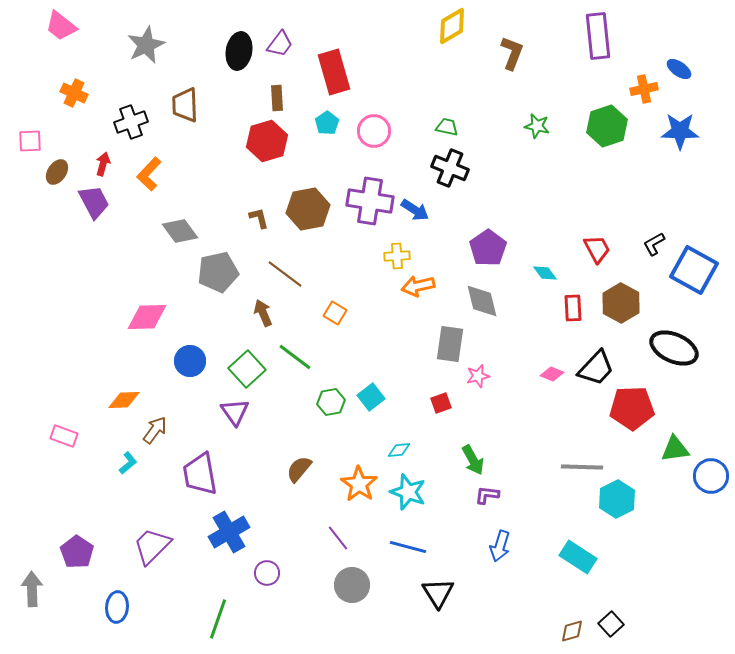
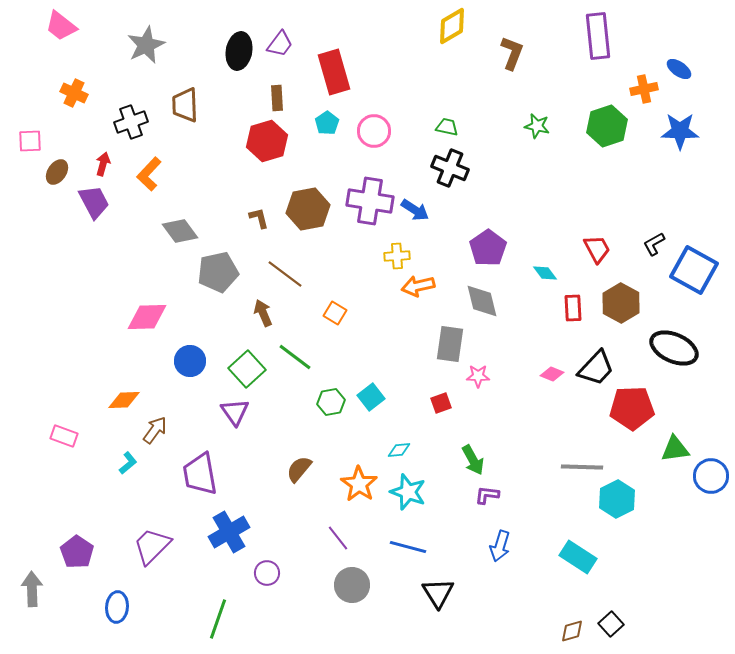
pink star at (478, 376): rotated 15 degrees clockwise
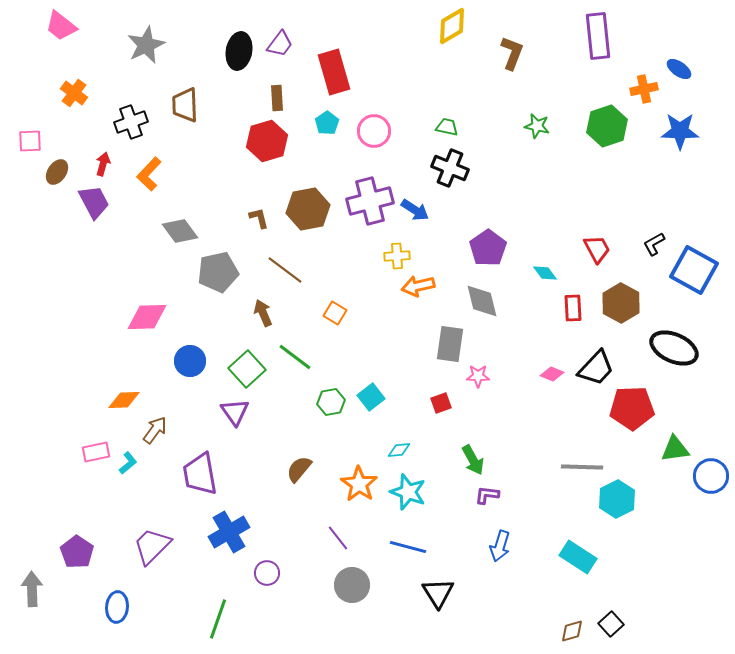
orange cross at (74, 93): rotated 12 degrees clockwise
purple cross at (370, 201): rotated 24 degrees counterclockwise
brown line at (285, 274): moved 4 px up
pink rectangle at (64, 436): moved 32 px right, 16 px down; rotated 32 degrees counterclockwise
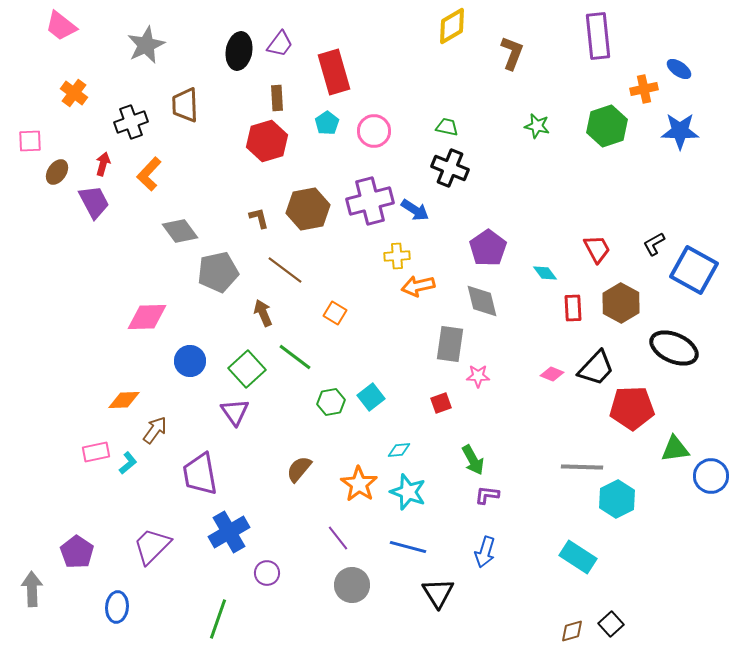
blue arrow at (500, 546): moved 15 px left, 6 px down
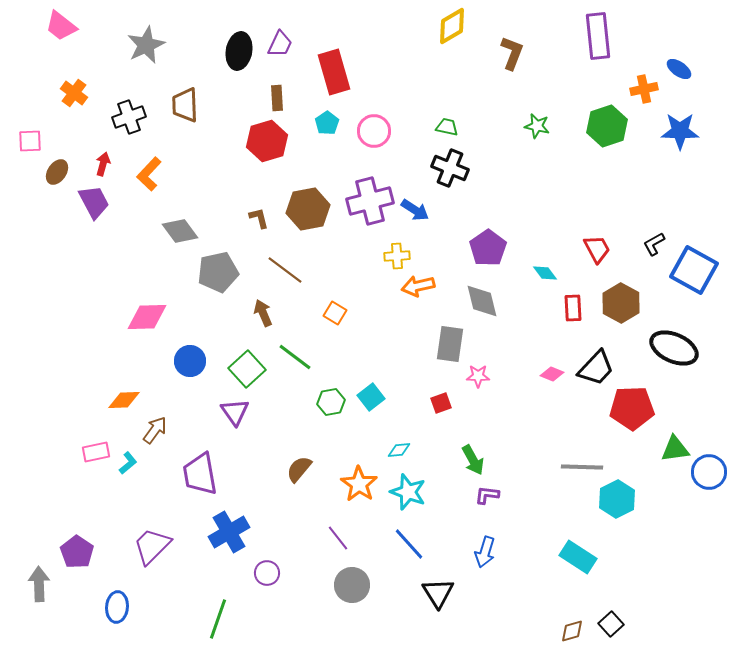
purple trapezoid at (280, 44): rotated 12 degrees counterclockwise
black cross at (131, 122): moved 2 px left, 5 px up
blue circle at (711, 476): moved 2 px left, 4 px up
blue line at (408, 547): moved 1 px right, 3 px up; rotated 33 degrees clockwise
gray arrow at (32, 589): moved 7 px right, 5 px up
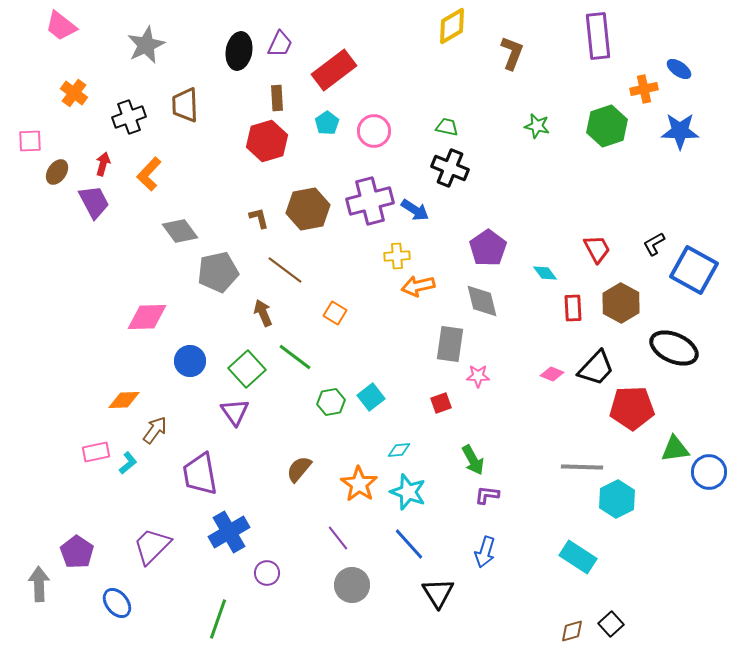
red rectangle at (334, 72): moved 2 px up; rotated 69 degrees clockwise
blue ellipse at (117, 607): moved 4 px up; rotated 44 degrees counterclockwise
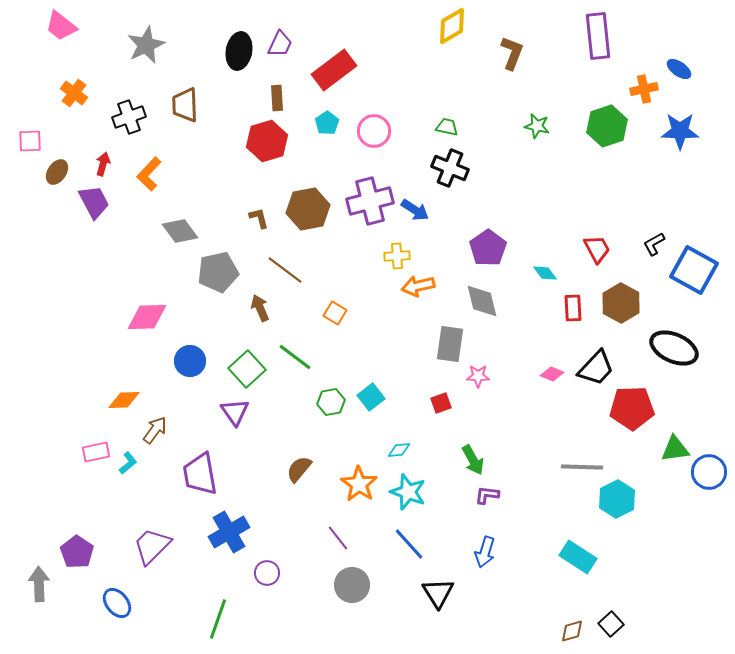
brown arrow at (263, 313): moved 3 px left, 5 px up
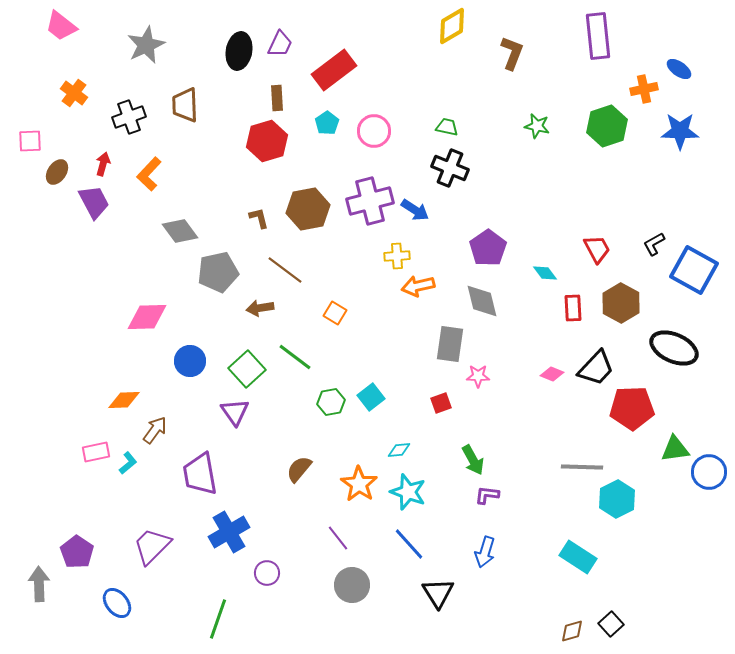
brown arrow at (260, 308): rotated 76 degrees counterclockwise
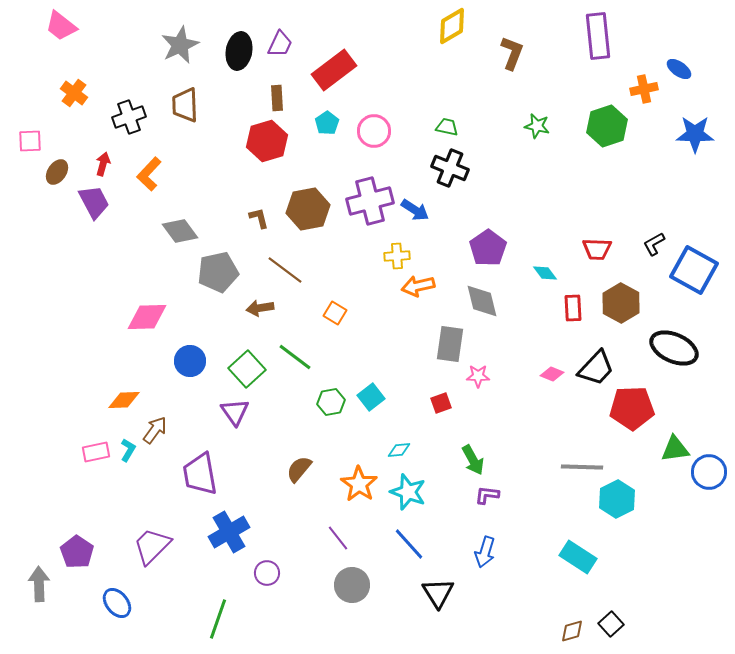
gray star at (146, 45): moved 34 px right
blue star at (680, 131): moved 15 px right, 3 px down
red trapezoid at (597, 249): rotated 120 degrees clockwise
cyan L-shape at (128, 463): moved 13 px up; rotated 20 degrees counterclockwise
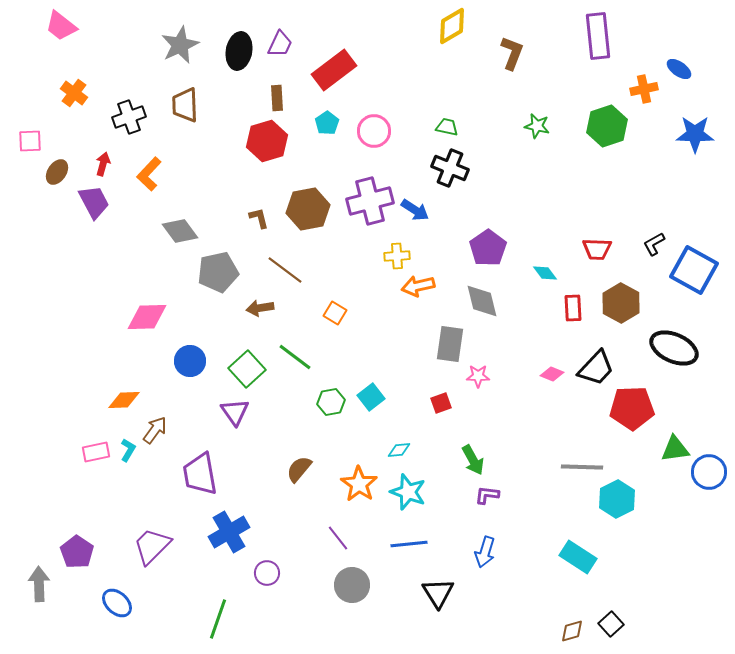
blue line at (409, 544): rotated 54 degrees counterclockwise
blue ellipse at (117, 603): rotated 8 degrees counterclockwise
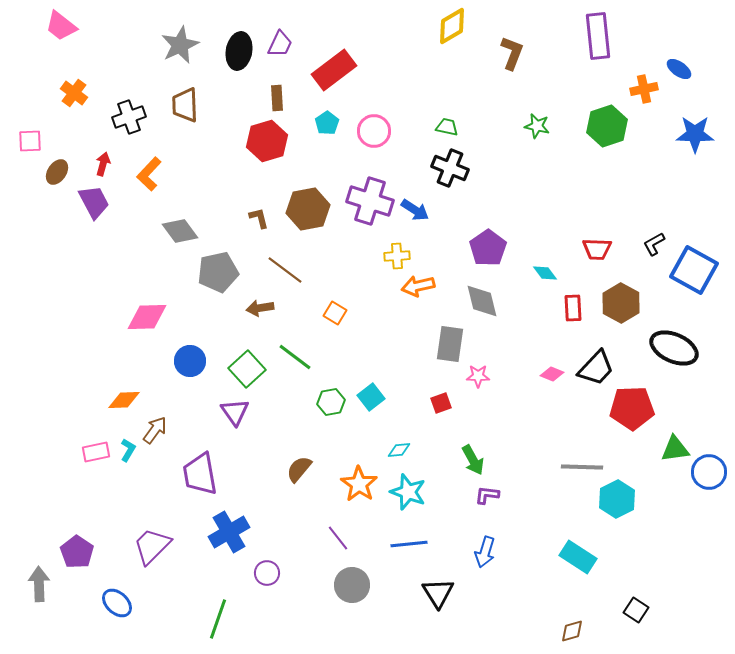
purple cross at (370, 201): rotated 33 degrees clockwise
black square at (611, 624): moved 25 px right, 14 px up; rotated 15 degrees counterclockwise
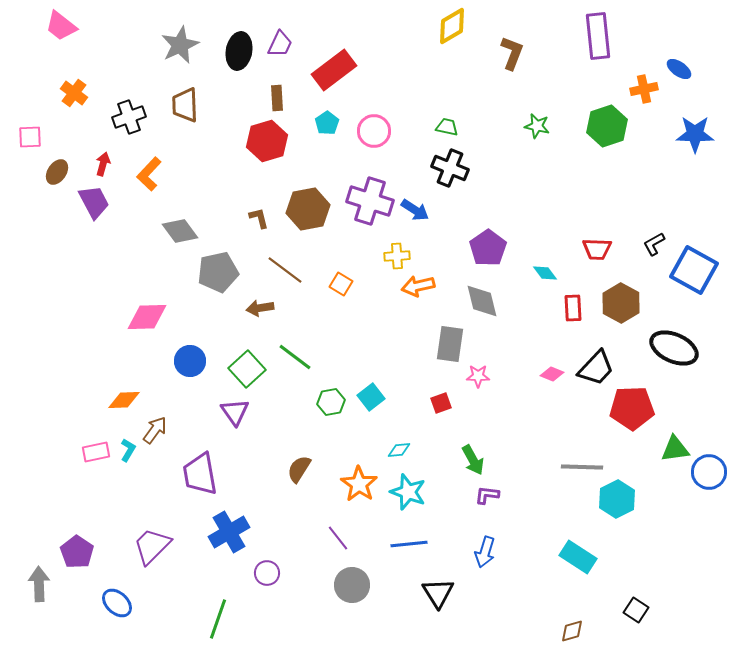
pink square at (30, 141): moved 4 px up
orange square at (335, 313): moved 6 px right, 29 px up
brown semicircle at (299, 469): rotated 8 degrees counterclockwise
